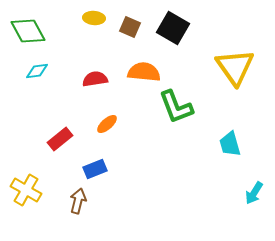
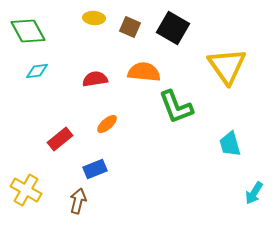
yellow triangle: moved 8 px left, 1 px up
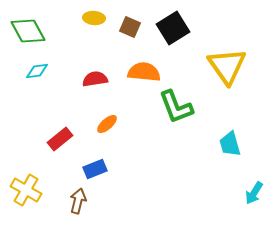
black square: rotated 28 degrees clockwise
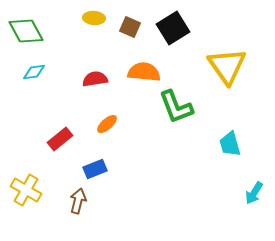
green diamond: moved 2 px left
cyan diamond: moved 3 px left, 1 px down
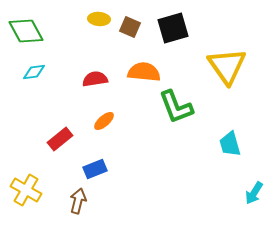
yellow ellipse: moved 5 px right, 1 px down
black square: rotated 16 degrees clockwise
orange ellipse: moved 3 px left, 3 px up
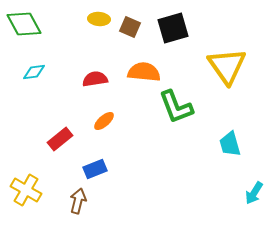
green diamond: moved 2 px left, 7 px up
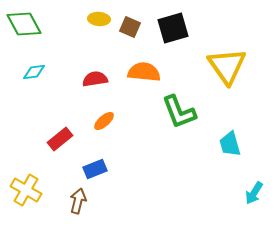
green L-shape: moved 3 px right, 5 px down
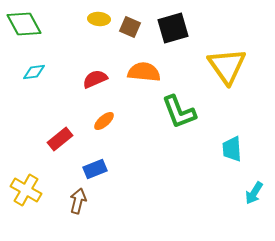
red semicircle: rotated 15 degrees counterclockwise
cyan trapezoid: moved 2 px right, 5 px down; rotated 12 degrees clockwise
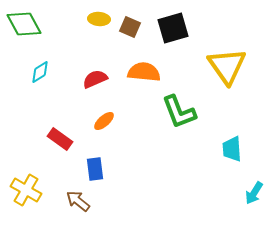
cyan diamond: moved 6 px right; rotated 25 degrees counterclockwise
red rectangle: rotated 75 degrees clockwise
blue rectangle: rotated 75 degrees counterclockwise
brown arrow: rotated 65 degrees counterclockwise
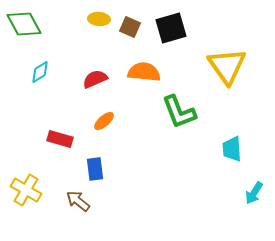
black square: moved 2 px left
red rectangle: rotated 20 degrees counterclockwise
